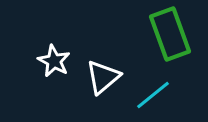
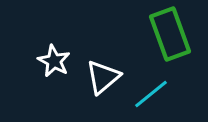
cyan line: moved 2 px left, 1 px up
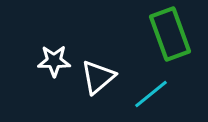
white star: rotated 28 degrees counterclockwise
white triangle: moved 5 px left
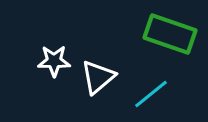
green rectangle: rotated 51 degrees counterclockwise
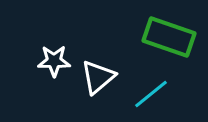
green rectangle: moved 1 px left, 3 px down
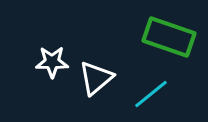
white star: moved 2 px left, 1 px down
white triangle: moved 2 px left, 1 px down
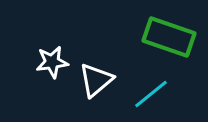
white star: rotated 8 degrees counterclockwise
white triangle: moved 2 px down
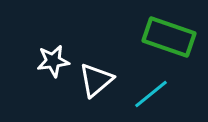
white star: moved 1 px right, 1 px up
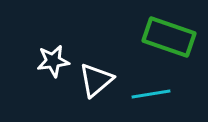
cyan line: rotated 30 degrees clockwise
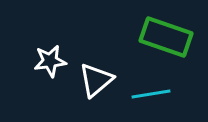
green rectangle: moved 3 px left
white star: moved 3 px left
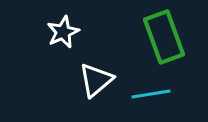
green rectangle: moved 2 px left; rotated 51 degrees clockwise
white star: moved 13 px right, 29 px up; rotated 16 degrees counterclockwise
